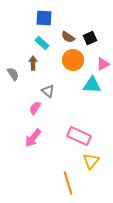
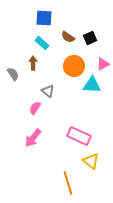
orange circle: moved 1 px right, 6 px down
yellow triangle: rotated 30 degrees counterclockwise
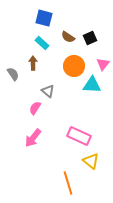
blue square: rotated 12 degrees clockwise
pink triangle: rotated 24 degrees counterclockwise
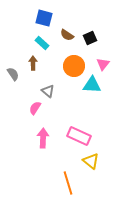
brown semicircle: moved 1 px left, 2 px up
pink arrow: moved 10 px right; rotated 144 degrees clockwise
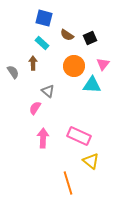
gray semicircle: moved 2 px up
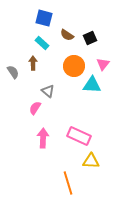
yellow triangle: rotated 36 degrees counterclockwise
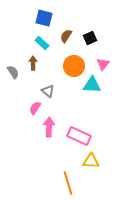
brown semicircle: moved 1 px left, 1 px down; rotated 88 degrees clockwise
pink arrow: moved 6 px right, 11 px up
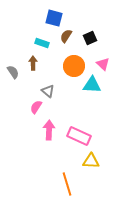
blue square: moved 10 px right
cyan rectangle: rotated 24 degrees counterclockwise
pink triangle: rotated 24 degrees counterclockwise
pink semicircle: moved 1 px right, 1 px up
pink arrow: moved 3 px down
orange line: moved 1 px left, 1 px down
